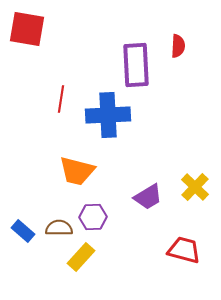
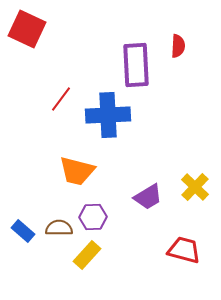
red square: rotated 15 degrees clockwise
red line: rotated 28 degrees clockwise
yellow rectangle: moved 6 px right, 2 px up
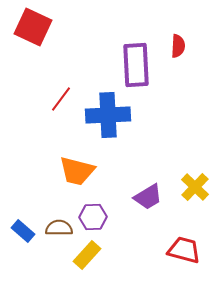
red square: moved 6 px right, 2 px up
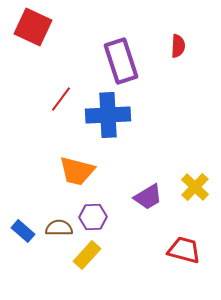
purple rectangle: moved 15 px left, 4 px up; rotated 15 degrees counterclockwise
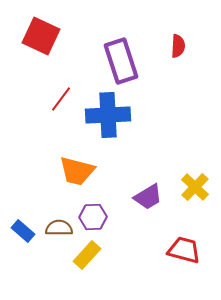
red square: moved 8 px right, 9 px down
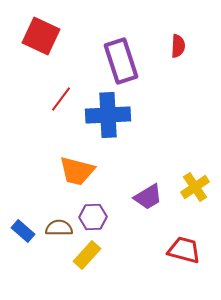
yellow cross: rotated 12 degrees clockwise
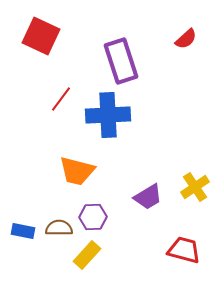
red semicircle: moved 8 px right, 7 px up; rotated 45 degrees clockwise
blue rectangle: rotated 30 degrees counterclockwise
